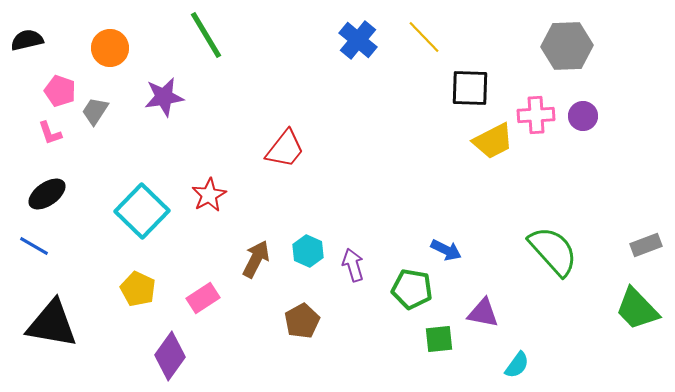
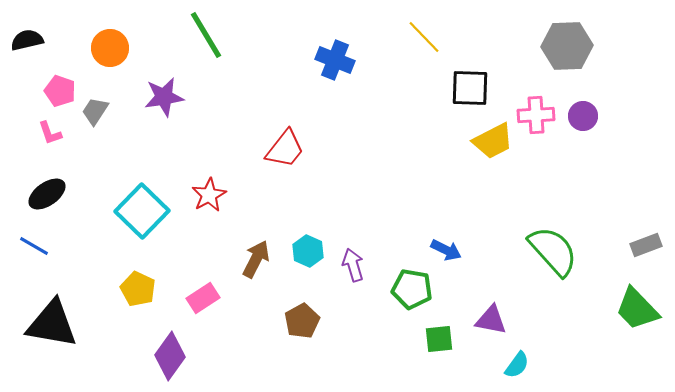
blue cross: moved 23 px left, 20 px down; rotated 18 degrees counterclockwise
purple triangle: moved 8 px right, 7 px down
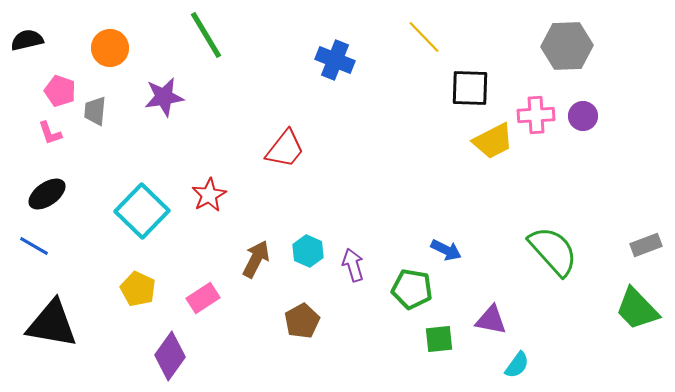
gray trapezoid: rotated 28 degrees counterclockwise
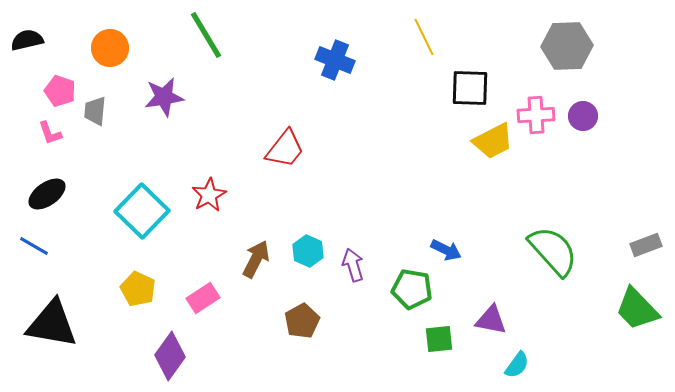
yellow line: rotated 18 degrees clockwise
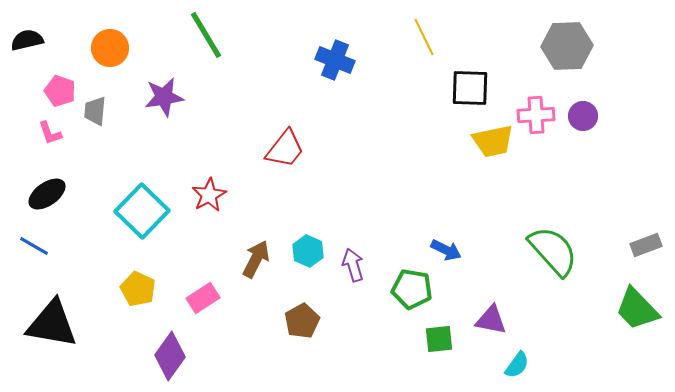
yellow trapezoid: rotated 15 degrees clockwise
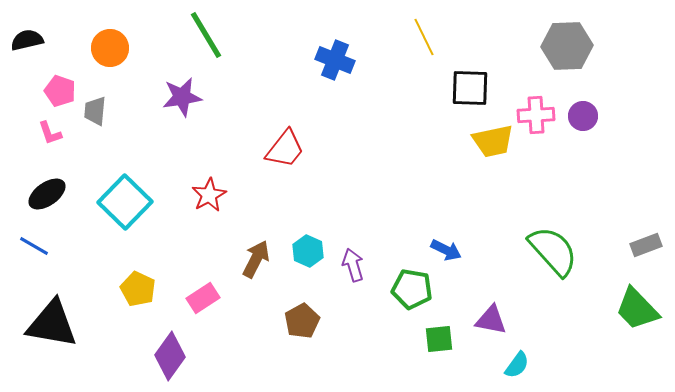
purple star: moved 18 px right
cyan square: moved 17 px left, 9 px up
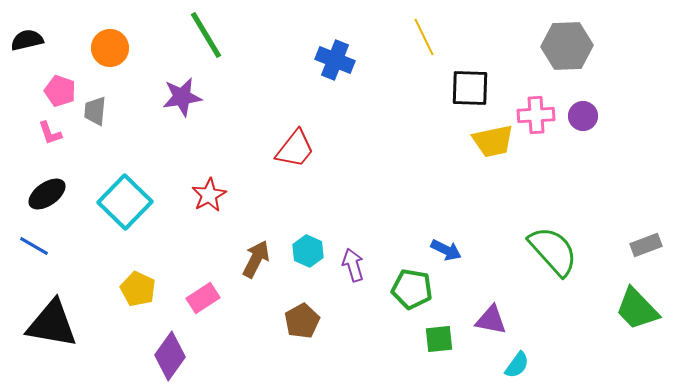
red trapezoid: moved 10 px right
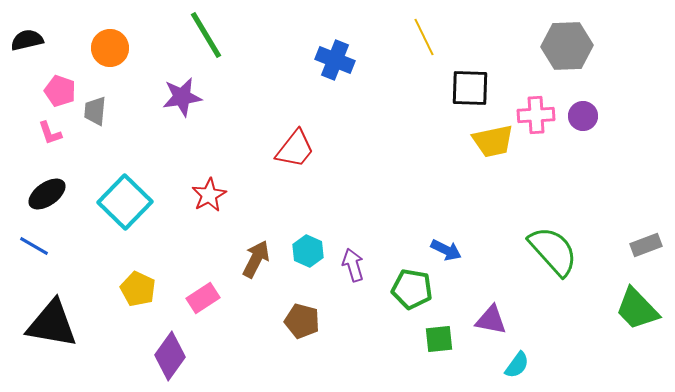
brown pentagon: rotated 28 degrees counterclockwise
